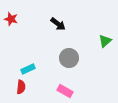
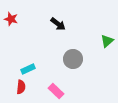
green triangle: moved 2 px right
gray circle: moved 4 px right, 1 px down
pink rectangle: moved 9 px left; rotated 14 degrees clockwise
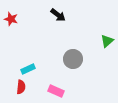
black arrow: moved 9 px up
pink rectangle: rotated 21 degrees counterclockwise
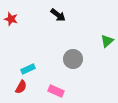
red semicircle: rotated 24 degrees clockwise
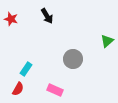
black arrow: moved 11 px left, 1 px down; rotated 21 degrees clockwise
cyan rectangle: moved 2 px left; rotated 32 degrees counterclockwise
red semicircle: moved 3 px left, 2 px down
pink rectangle: moved 1 px left, 1 px up
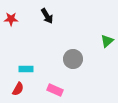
red star: rotated 16 degrees counterclockwise
cyan rectangle: rotated 56 degrees clockwise
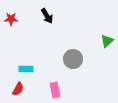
pink rectangle: rotated 56 degrees clockwise
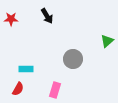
pink rectangle: rotated 28 degrees clockwise
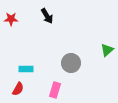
green triangle: moved 9 px down
gray circle: moved 2 px left, 4 px down
